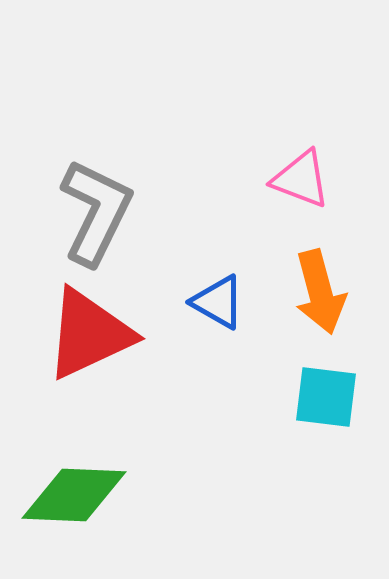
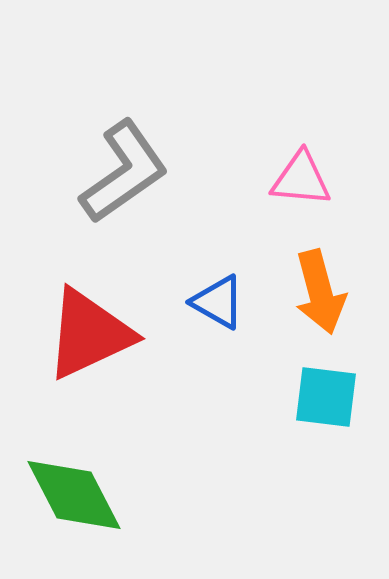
pink triangle: rotated 16 degrees counterclockwise
gray L-shape: moved 28 px right, 40 px up; rotated 29 degrees clockwise
green diamond: rotated 60 degrees clockwise
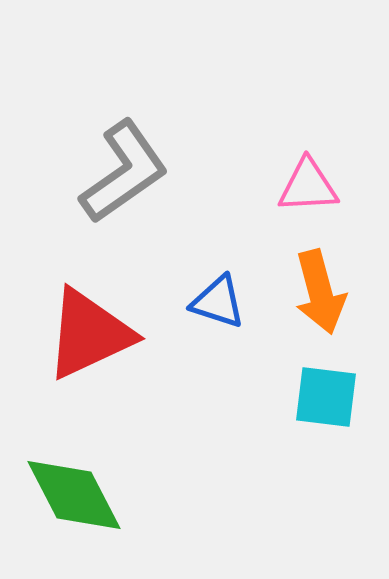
pink triangle: moved 7 px right, 7 px down; rotated 8 degrees counterclockwise
blue triangle: rotated 12 degrees counterclockwise
